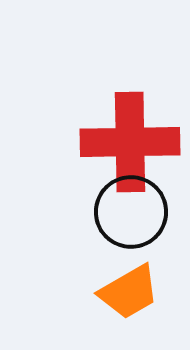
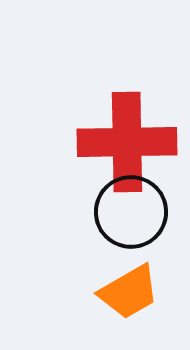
red cross: moved 3 px left
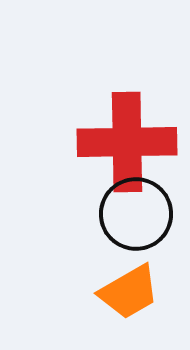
black circle: moved 5 px right, 2 px down
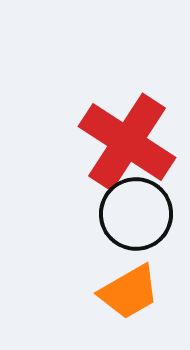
red cross: rotated 34 degrees clockwise
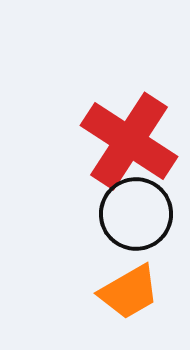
red cross: moved 2 px right, 1 px up
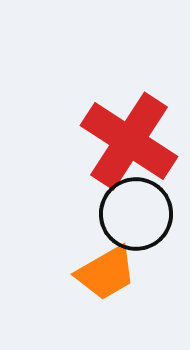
orange trapezoid: moved 23 px left, 19 px up
